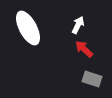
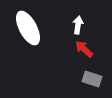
white arrow: rotated 18 degrees counterclockwise
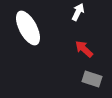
white arrow: moved 13 px up; rotated 18 degrees clockwise
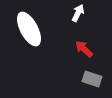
white arrow: moved 1 px down
white ellipse: moved 1 px right, 1 px down
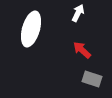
white ellipse: moved 2 px right; rotated 44 degrees clockwise
red arrow: moved 2 px left, 1 px down
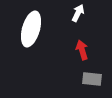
red arrow: rotated 30 degrees clockwise
gray rectangle: rotated 12 degrees counterclockwise
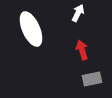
white ellipse: rotated 40 degrees counterclockwise
gray rectangle: rotated 18 degrees counterclockwise
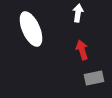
white arrow: rotated 18 degrees counterclockwise
gray rectangle: moved 2 px right, 1 px up
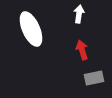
white arrow: moved 1 px right, 1 px down
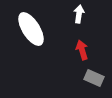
white ellipse: rotated 8 degrees counterclockwise
gray rectangle: rotated 36 degrees clockwise
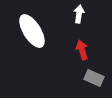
white ellipse: moved 1 px right, 2 px down
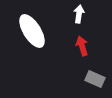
red arrow: moved 4 px up
gray rectangle: moved 1 px right, 1 px down
